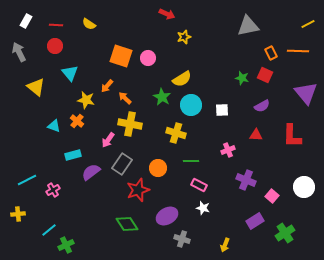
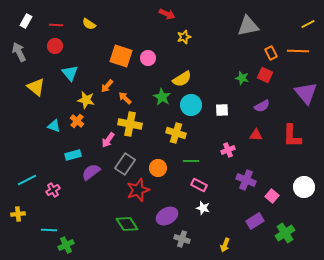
gray rectangle at (122, 164): moved 3 px right
cyan line at (49, 230): rotated 42 degrees clockwise
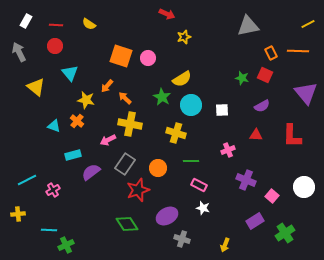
pink arrow at (108, 140): rotated 28 degrees clockwise
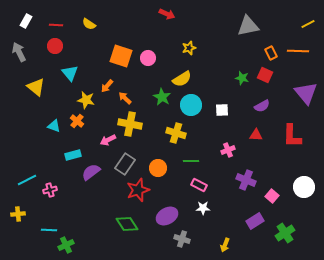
yellow star at (184, 37): moved 5 px right, 11 px down
pink cross at (53, 190): moved 3 px left; rotated 16 degrees clockwise
white star at (203, 208): rotated 16 degrees counterclockwise
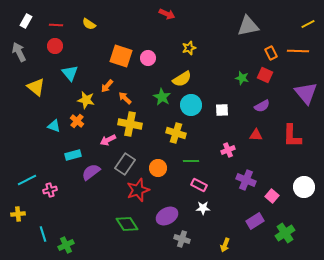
cyan line at (49, 230): moved 6 px left, 4 px down; rotated 70 degrees clockwise
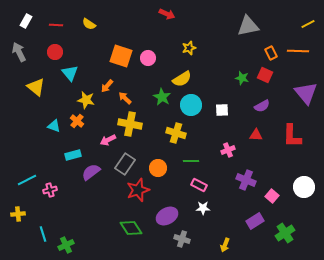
red circle at (55, 46): moved 6 px down
green diamond at (127, 224): moved 4 px right, 4 px down
